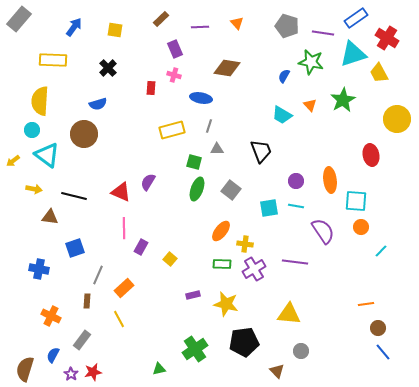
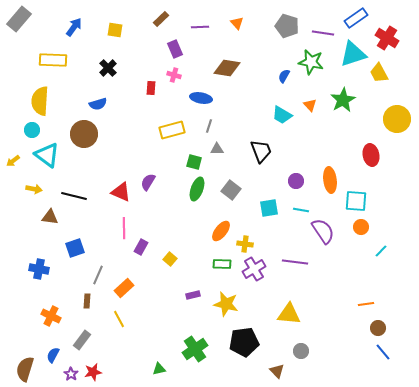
cyan line at (296, 206): moved 5 px right, 4 px down
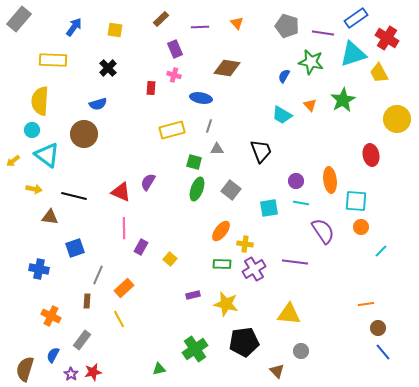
cyan line at (301, 210): moved 7 px up
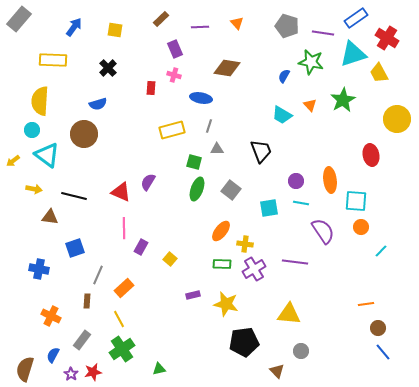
green cross at (195, 349): moved 73 px left
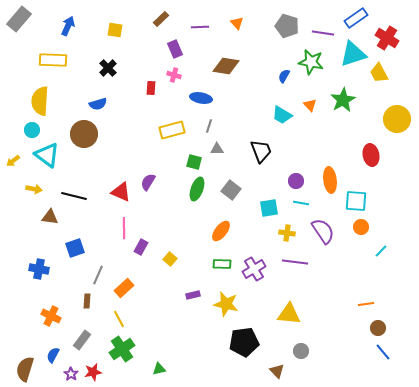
blue arrow at (74, 27): moved 6 px left, 1 px up; rotated 12 degrees counterclockwise
brown diamond at (227, 68): moved 1 px left, 2 px up
yellow cross at (245, 244): moved 42 px right, 11 px up
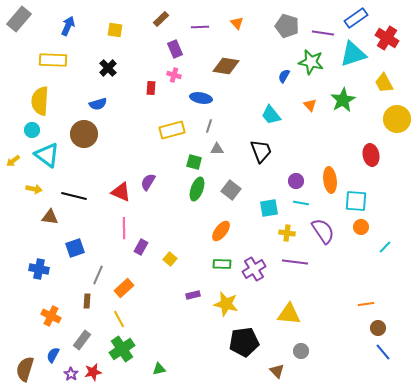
yellow trapezoid at (379, 73): moved 5 px right, 10 px down
cyan trapezoid at (282, 115): moved 11 px left; rotated 20 degrees clockwise
cyan line at (381, 251): moved 4 px right, 4 px up
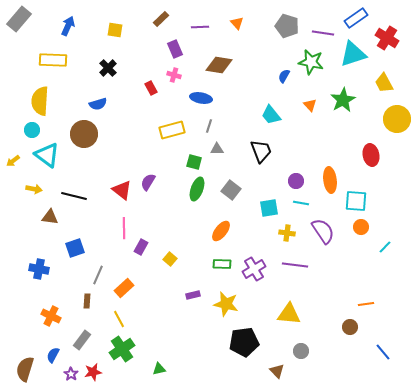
brown diamond at (226, 66): moved 7 px left, 1 px up
red rectangle at (151, 88): rotated 32 degrees counterclockwise
red triangle at (121, 192): moved 1 px right, 2 px up; rotated 15 degrees clockwise
purple line at (295, 262): moved 3 px down
brown circle at (378, 328): moved 28 px left, 1 px up
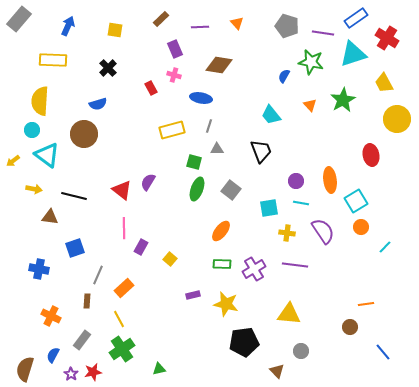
cyan square at (356, 201): rotated 35 degrees counterclockwise
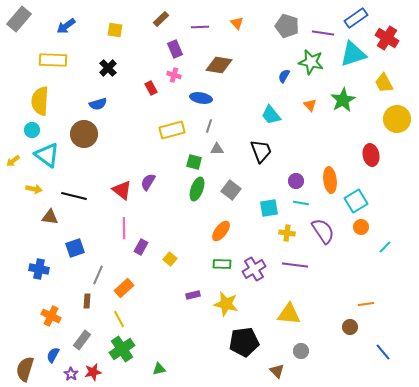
blue arrow at (68, 26): moved 2 px left; rotated 150 degrees counterclockwise
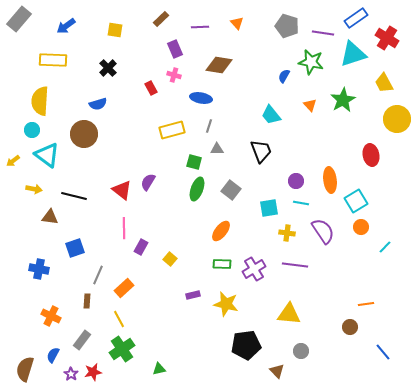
black pentagon at (244, 342): moved 2 px right, 3 px down
